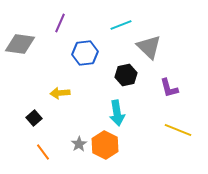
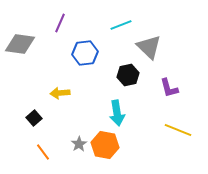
black hexagon: moved 2 px right
orange hexagon: rotated 16 degrees counterclockwise
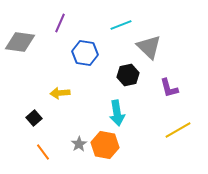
gray diamond: moved 2 px up
blue hexagon: rotated 15 degrees clockwise
yellow line: rotated 52 degrees counterclockwise
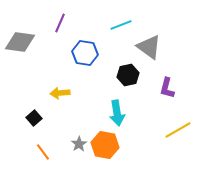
gray triangle: rotated 8 degrees counterclockwise
purple L-shape: moved 2 px left; rotated 30 degrees clockwise
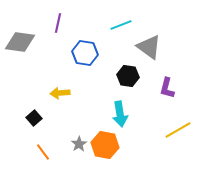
purple line: moved 2 px left; rotated 12 degrees counterclockwise
black hexagon: moved 1 px down; rotated 20 degrees clockwise
cyan arrow: moved 3 px right, 1 px down
